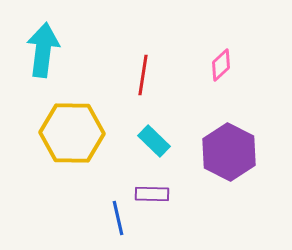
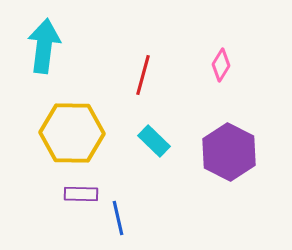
cyan arrow: moved 1 px right, 4 px up
pink diamond: rotated 16 degrees counterclockwise
red line: rotated 6 degrees clockwise
purple rectangle: moved 71 px left
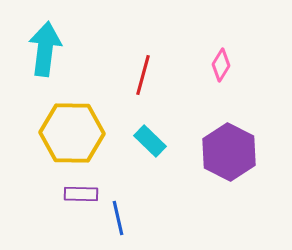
cyan arrow: moved 1 px right, 3 px down
cyan rectangle: moved 4 px left
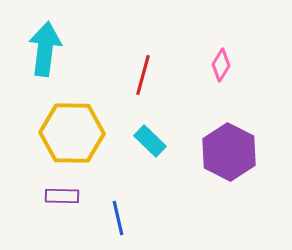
purple rectangle: moved 19 px left, 2 px down
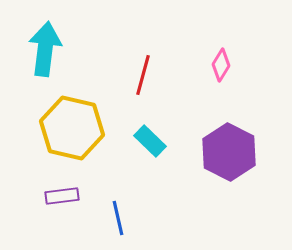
yellow hexagon: moved 5 px up; rotated 12 degrees clockwise
purple rectangle: rotated 8 degrees counterclockwise
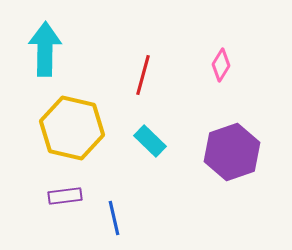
cyan arrow: rotated 6 degrees counterclockwise
purple hexagon: moved 3 px right; rotated 14 degrees clockwise
purple rectangle: moved 3 px right
blue line: moved 4 px left
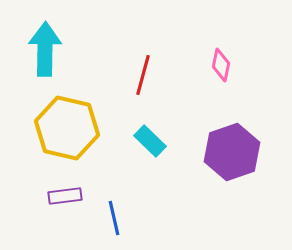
pink diamond: rotated 20 degrees counterclockwise
yellow hexagon: moved 5 px left
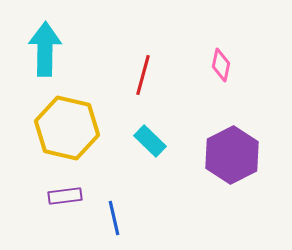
purple hexagon: moved 3 px down; rotated 8 degrees counterclockwise
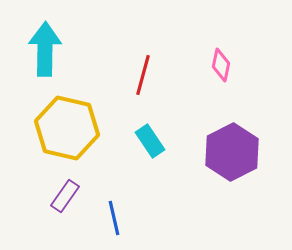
cyan rectangle: rotated 12 degrees clockwise
purple hexagon: moved 3 px up
purple rectangle: rotated 48 degrees counterclockwise
